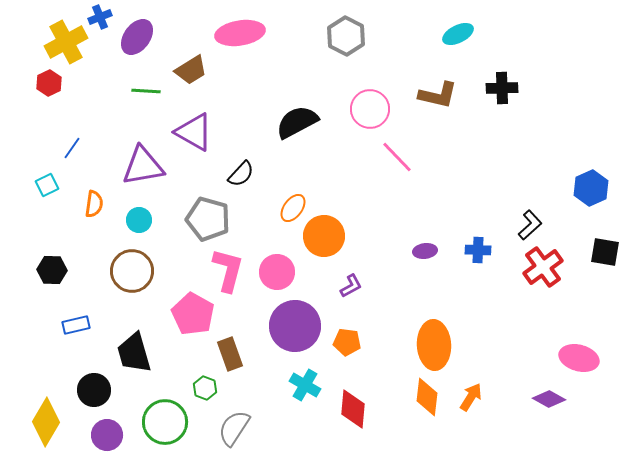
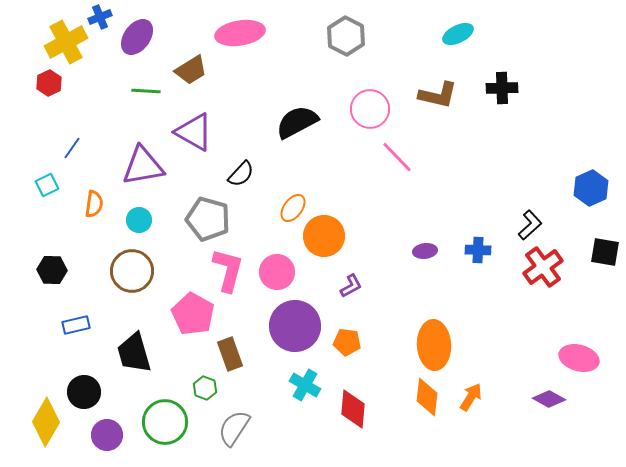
black circle at (94, 390): moved 10 px left, 2 px down
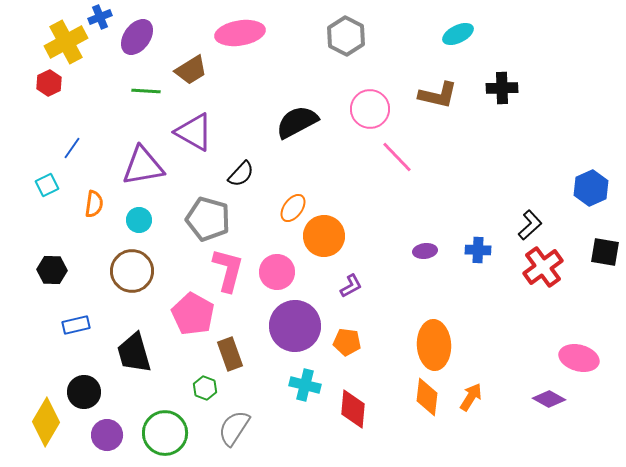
cyan cross at (305, 385): rotated 16 degrees counterclockwise
green circle at (165, 422): moved 11 px down
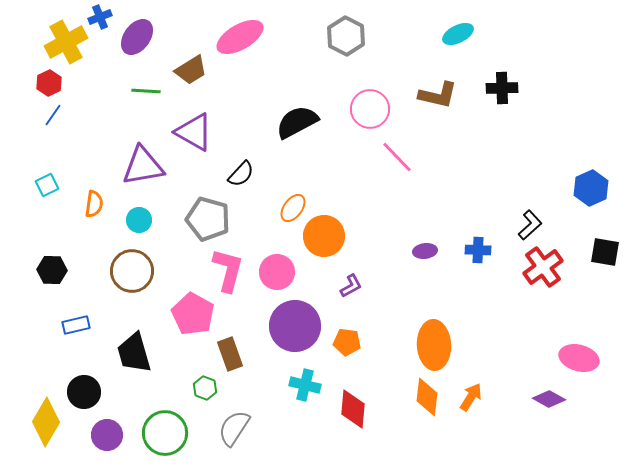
pink ellipse at (240, 33): moved 4 px down; rotated 21 degrees counterclockwise
blue line at (72, 148): moved 19 px left, 33 px up
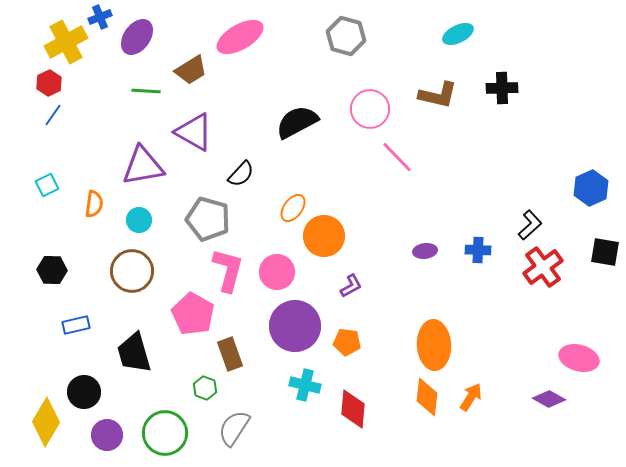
gray hexagon at (346, 36): rotated 12 degrees counterclockwise
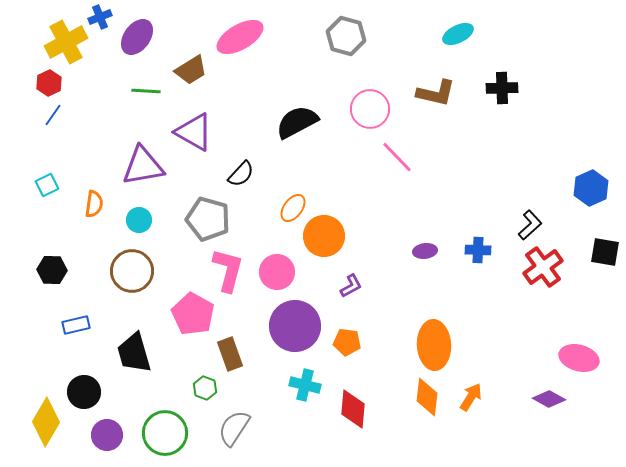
brown L-shape at (438, 95): moved 2 px left, 2 px up
